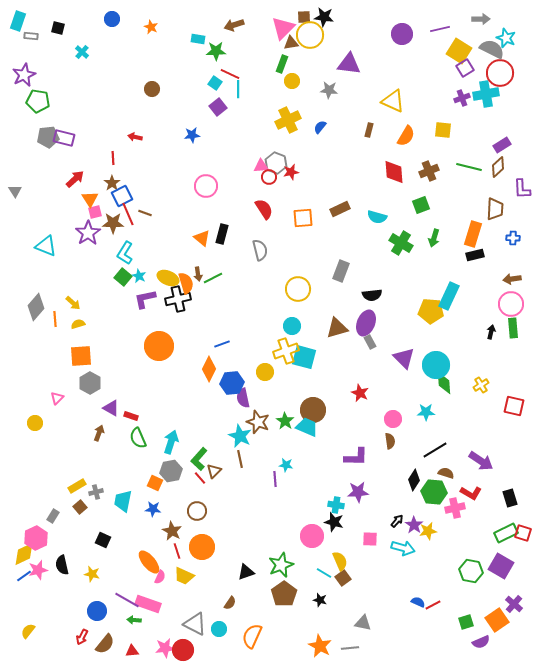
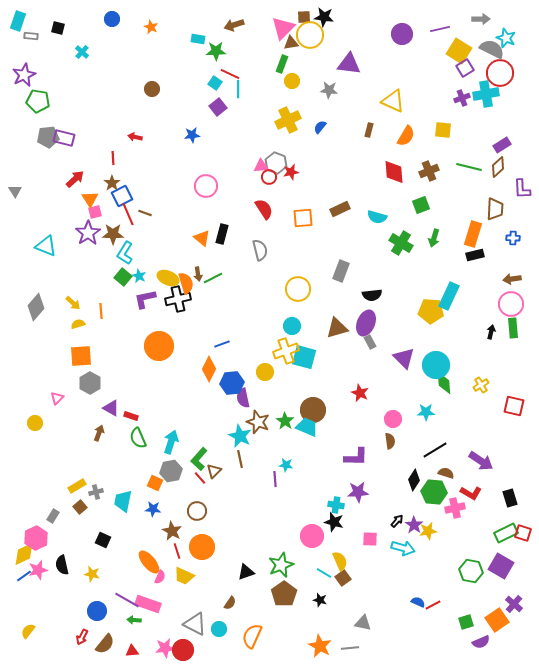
brown star at (113, 223): moved 11 px down
orange line at (55, 319): moved 46 px right, 8 px up
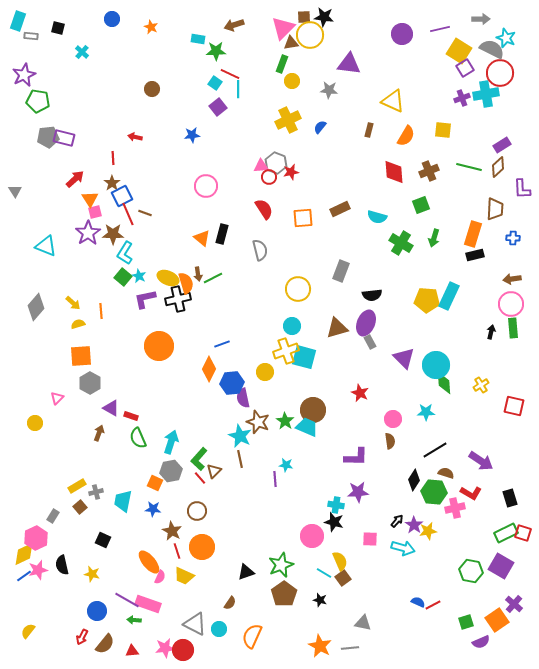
yellow pentagon at (431, 311): moved 4 px left, 11 px up
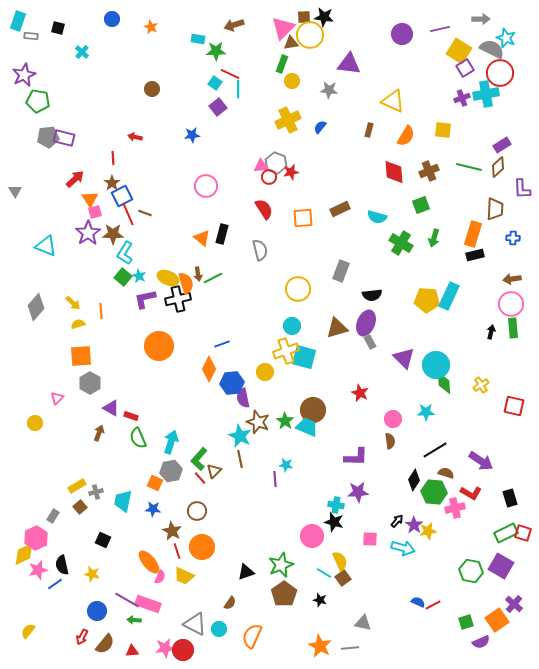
blue line at (24, 576): moved 31 px right, 8 px down
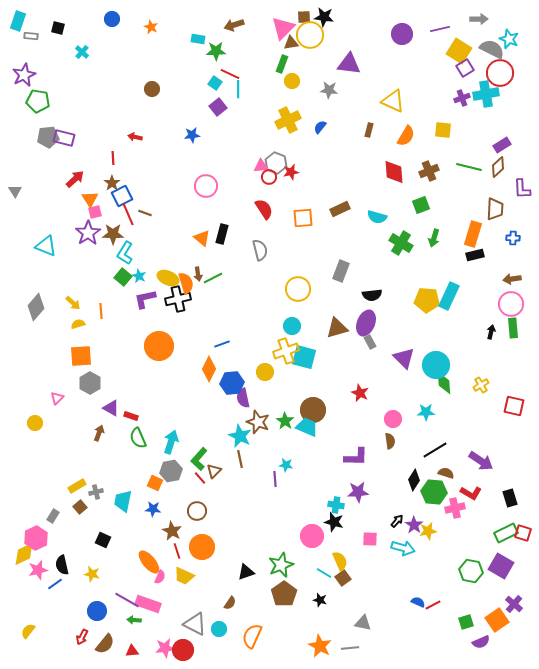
gray arrow at (481, 19): moved 2 px left
cyan star at (506, 38): moved 3 px right, 1 px down
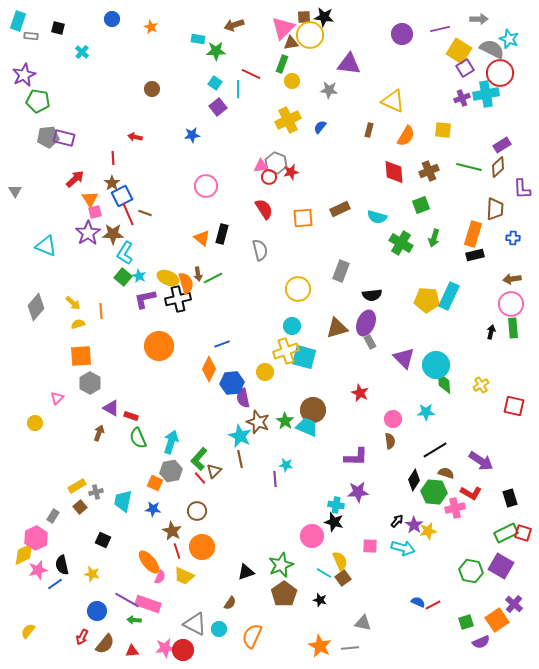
red line at (230, 74): moved 21 px right
pink square at (370, 539): moved 7 px down
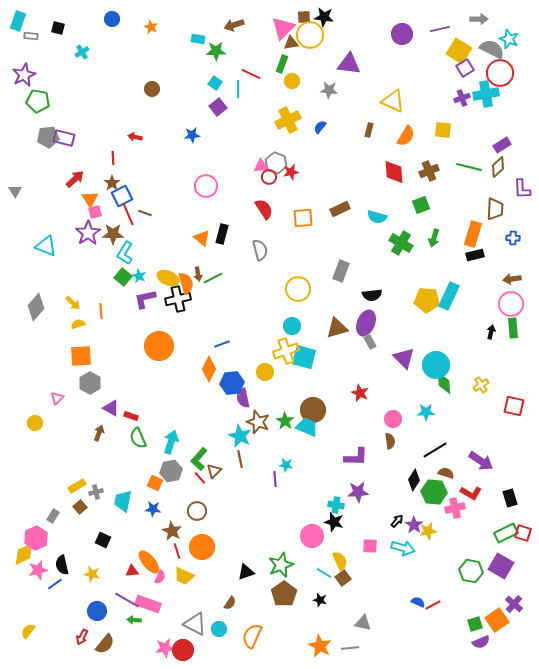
cyan cross at (82, 52): rotated 16 degrees clockwise
green square at (466, 622): moved 9 px right, 2 px down
red triangle at (132, 651): moved 80 px up
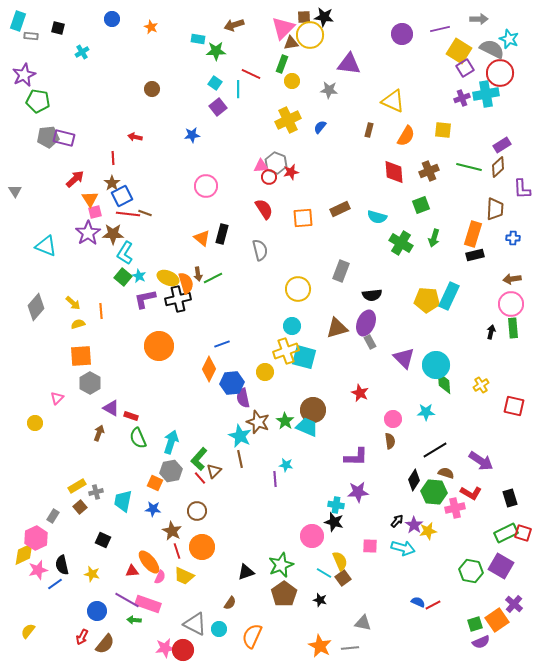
red line at (128, 214): rotated 60 degrees counterclockwise
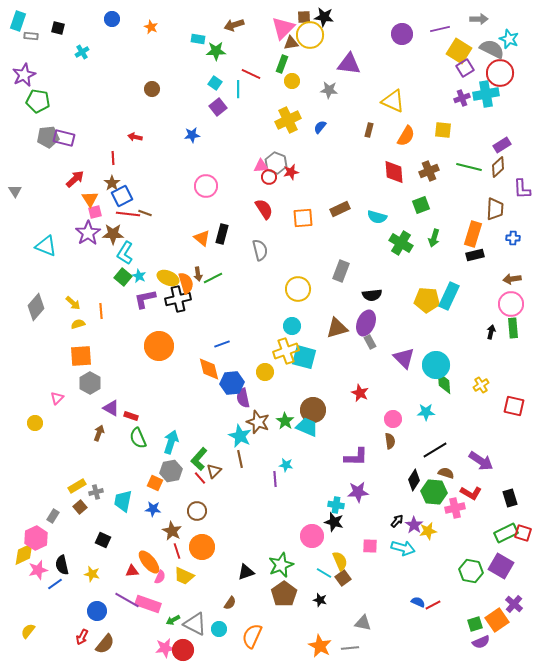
orange diamond at (209, 369): rotated 40 degrees counterclockwise
green arrow at (134, 620): moved 39 px right; rotated 32 degrees counterclockwise
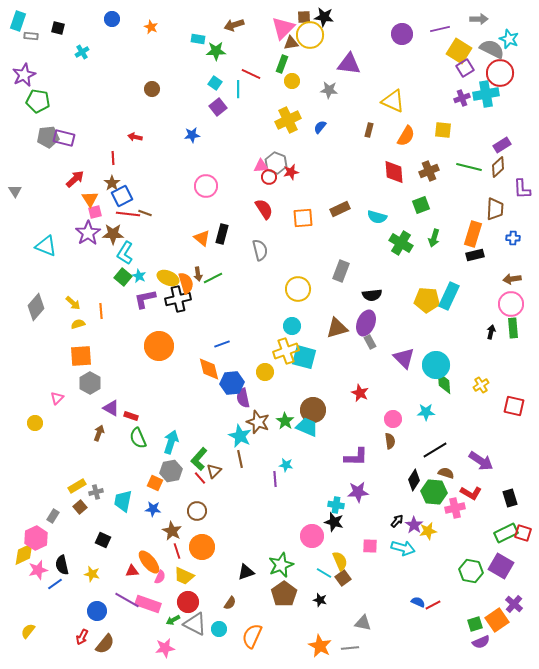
red circle at (183, 650): moved 5 px right, 48 px up
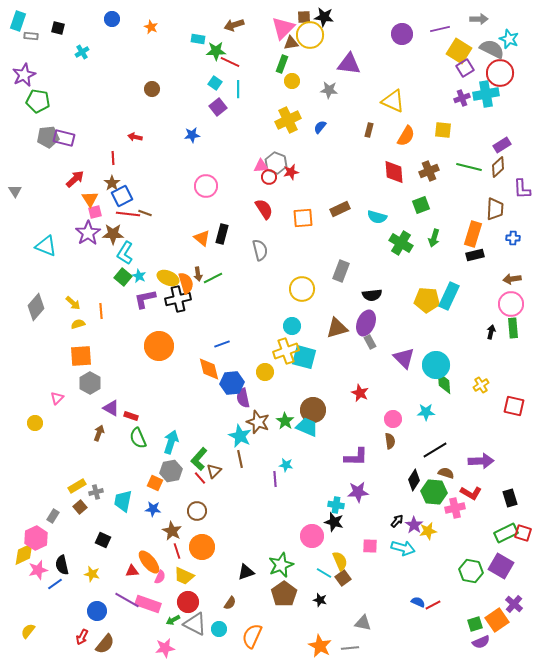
red line at (251, 74): moved 21 px left, 12 px up
yellow circle at (298, 289): moved 4 px right
purple arrow at (481, 461): rotated 35 degrees counterclockwise
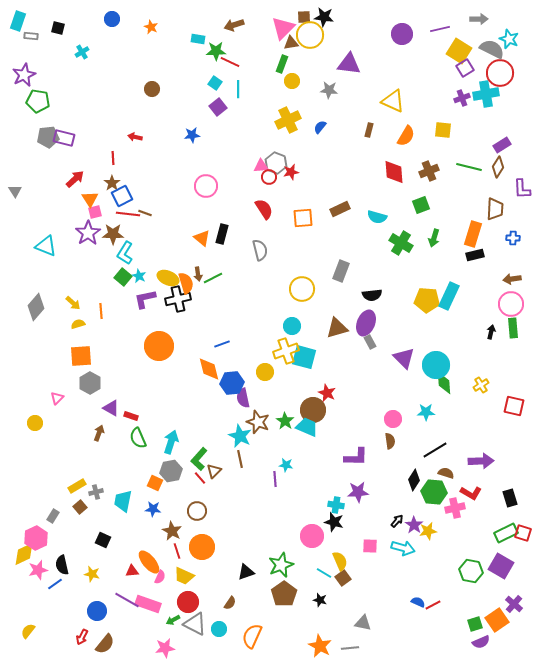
brown diamond at (498, 167): rotated 15 degrees counterclockwise
red star at (360, 393): moved 33 px left
